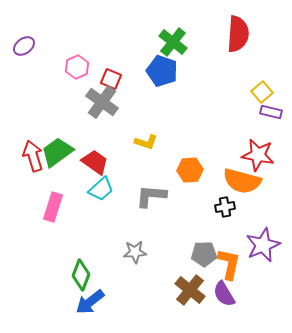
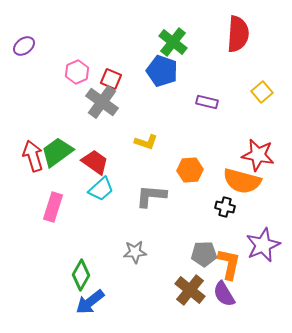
pink hexagon: moved 5 px down
purple rectangle: moved 64 px left, 10 px up
black cross: rotated 24 degrees clockwise
green diamond: rotated 8 degrees clockwise
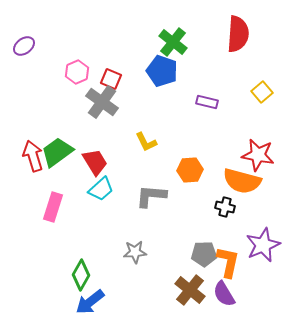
yellow L-shape: rotated 45 degrees clockwise
red trapezoid: rotated 24 degrees clockwise
orange L-shape: moved 1 px left, 2 px up
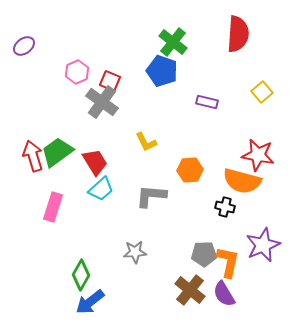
red square: moved 1 px left, 2 px down
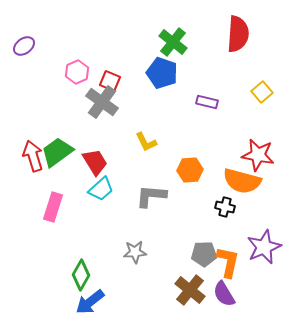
blue pentagon: moved 2 px down
purple star: moved 1 px right, 2 px down
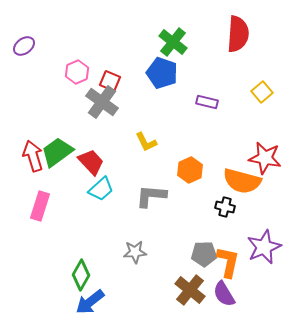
red star: moved 7 px right, 3 px down
red trapezoid: moved 4 px left; rotated 12 degrees counterclockwise
orange hexagon: rotated 20 degrees counterclockwise
pink rectangle: moved 13 px left, 1 px up
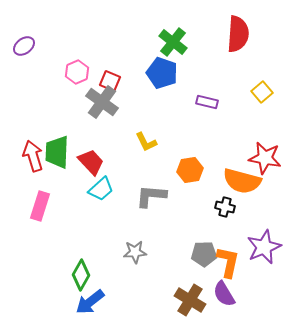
green trapezoid: rotated 52 degrees counterclockwise
orange hexagon: rotated 15 degrees clockwise
brown cross: moved 10 px down; rotated 8 degrees counterclockwise
